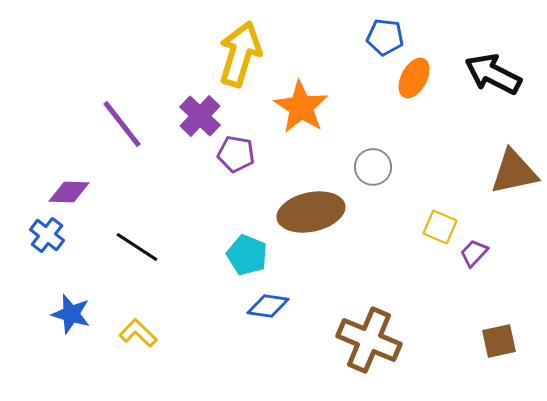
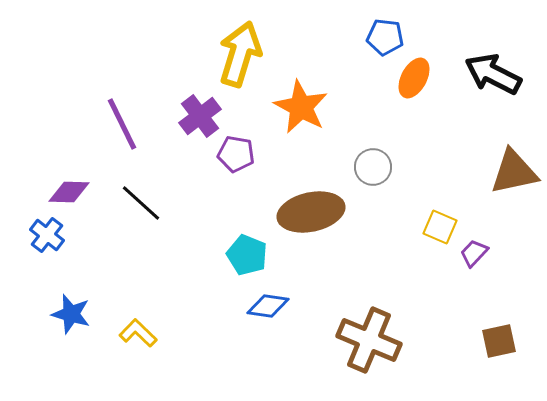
orange star: rotated 4 degrees counterclockwise
purple cross: rotated 9 degrees clockwise
purple line: rotated 12 degrees clockwise
black line: moved 4 px right, 44 px up; rotated 9 degrees clockwise
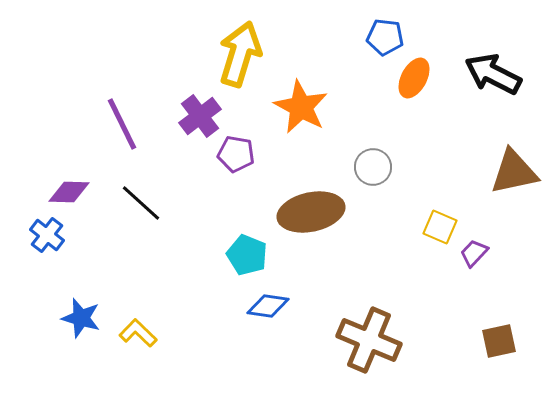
blue star: moved 10 px right, 4 px down
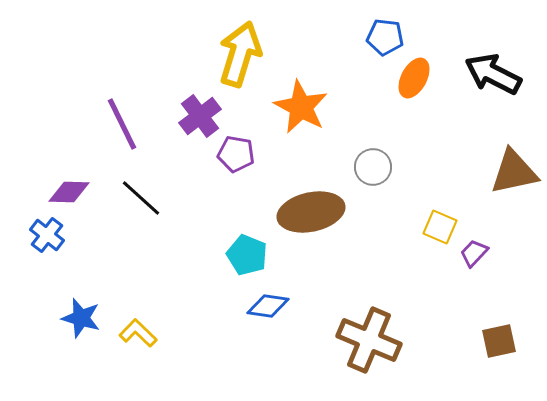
black line: moved 5 px up
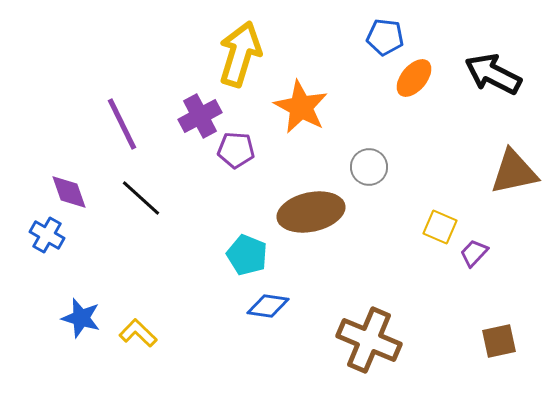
orange ellipse: rotated 12 degrees clockwise
purple cross: rotated 9 degrees clockwise
purple pentagon: moved 4 px up; rotated 6 degrees counterclockwise
gray circle: moved 4 px left
purple diamond: rotated 69 degrees clockwise
blue cross: rotated 8 degrees counterclockwise
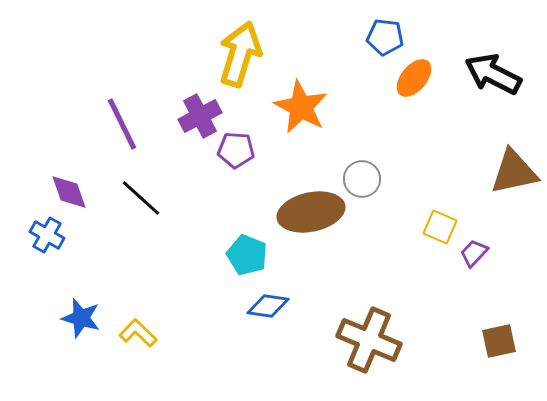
gray circle: moved 7 px left, 12 px down
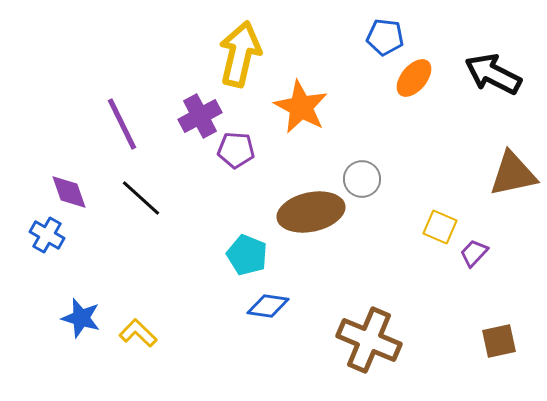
yellow arrow: rotated 4 degrees counterclockwise
brown triangle: moved 1 px left, 2 px down
